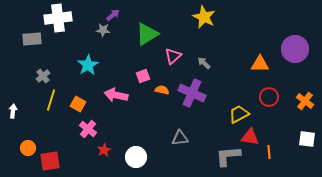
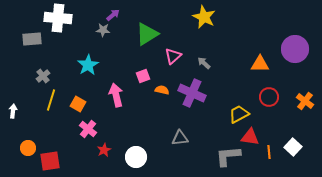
white cross: rotated 12 degrees clockwise
pink arrow: rotated 65 degrees clockwise
white square: moved 14 px left, 8 px down; rotated 36 degrees clockwise
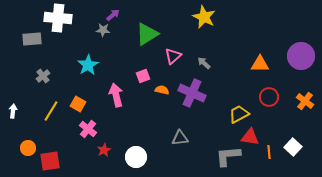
purple circle: moved 6 px right, 7 px down
yellow line: moved 11 px down; rotated 15 degrees clockwise
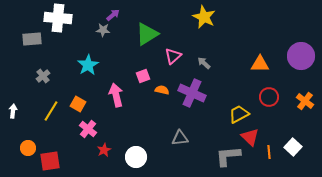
red triangle: rotated 36 degrees clockwise
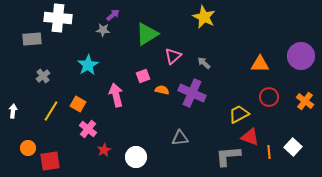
red triangle: rotated 24 degrees counterclockwise
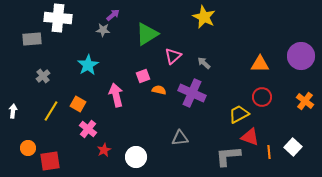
orange semicircle: moved 3 px left
red circle: moved 7 px left
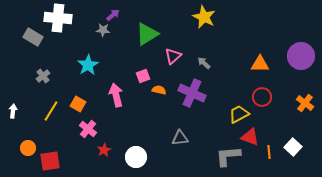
gray rectangle: moved 1 px right, 2 px up; rotated 36 degrees clockwise
orange cross: moved 2 px down
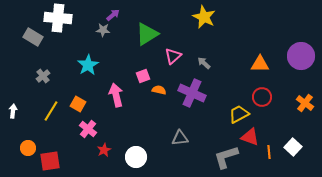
gray L-shape: moved 2 px left, 1 px down; rotated 12 degrees counterclockwise
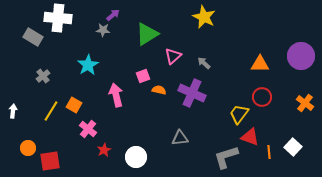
orange square: moved 4 px left, 1 px down
yellow trapezoid: rotated 25 degrees counterclockwise
